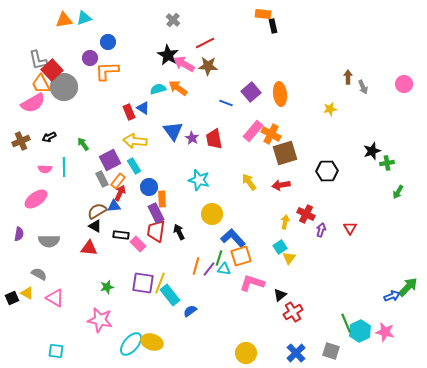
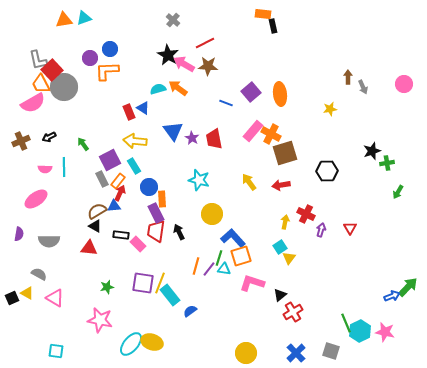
blue circle at (108, 42): moved 2 px right, 7 px down
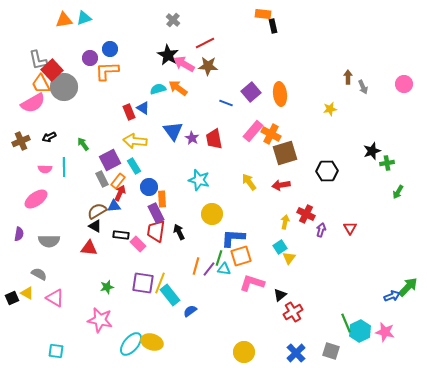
blue L-shape at (233, 238): rotated 45 degrees counterclockwise
yellow circle at (246, 353): moved 2 px left, 1 px up
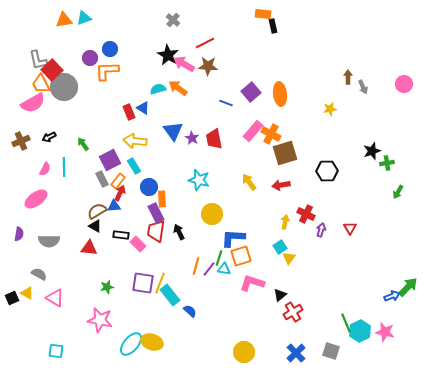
pink semicircle at (45, 169): rotated 64 degrees counterclockwise
blue semicircle at (190, 311): rotated 80 degrees clockwise
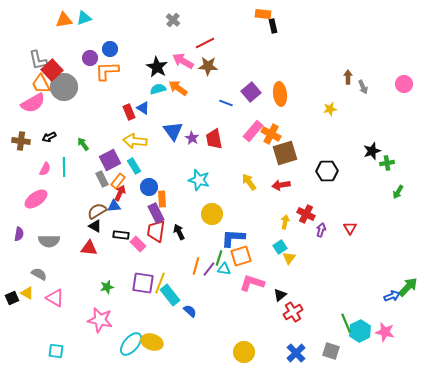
black star at (168, 55): moved 11 px left, 12 px down
pink arrow at (184, 64): moved 1 px left, 3 px up
brown cross at (21, 141): rotated 30 degrees clockwise
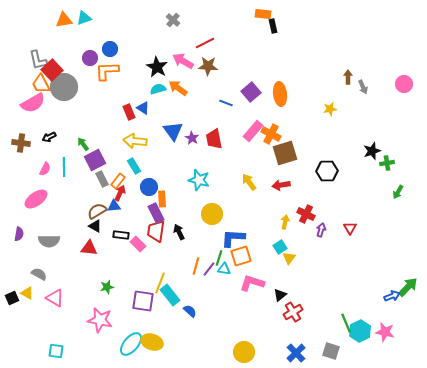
brown cross at (21, 141): moved 2 px down
purple square at (110, 160): moved 15 px left
purple square at (143, 283): moved 18 px down
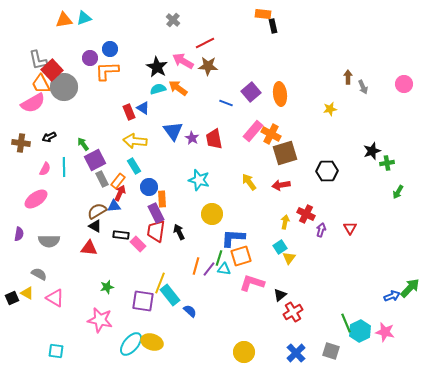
green arrow at (408, 287): moved 2 px right, 1 px down
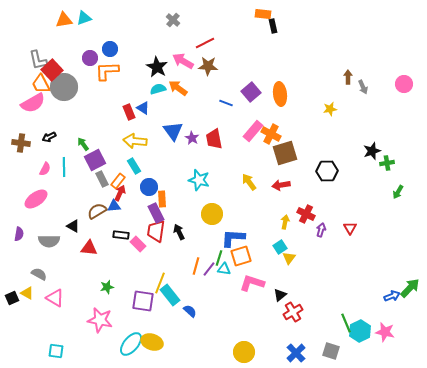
black triangle at (95, 226): moved 22 px left
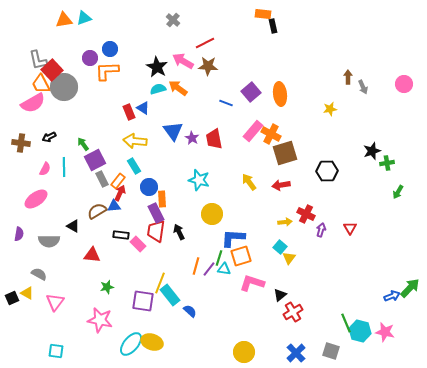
yellow arrow at (285, 222): rotated 72 degrees clockwise
cyan square at (280, 247): rotated 16 degrees counterclockwise
red triangle at (89, 248): moved 3 px right, 7 px down
pink triangle at (55, 298): moved 4 px down; rotated 36 degrees clockwise
cyan hexagon at (360, 331): rotated 20 degrees counterclockwise
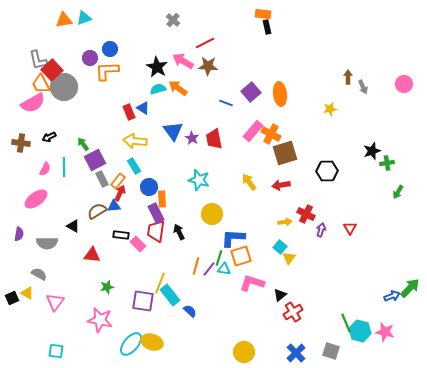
black rectangle at (273, 26): moved 6 px left, 1 px down
gray semicircle at (49, 241): moved 2 px left, 2 px down
